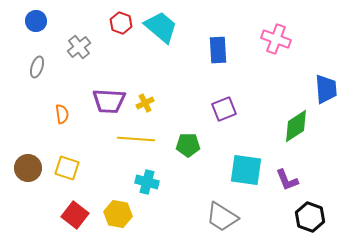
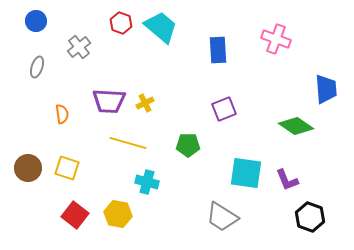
green diamond: rotated 68 degrees clockwise
yellow line: moved 8 px left, 4 px down; rotated 12 degrees clockwise
cyan square: moved 3 px down
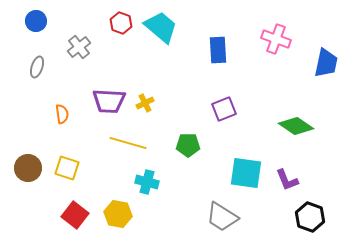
blue trapezoid: moved 26 px up; rotated 16 degrees clockwise
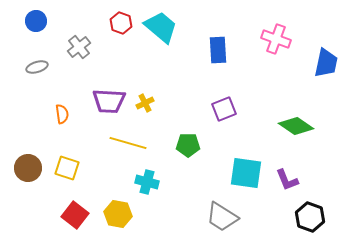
gray ellipse: rotated 55 degrees clockwise
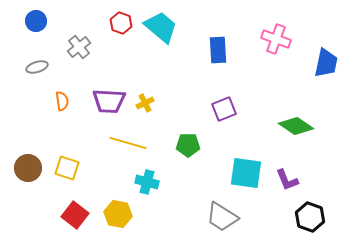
orange semicircle: moved 13 px up
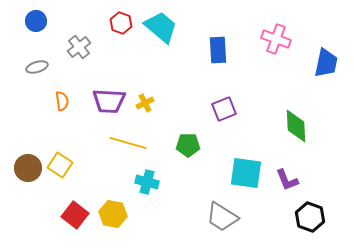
green diamond: rotated 52 degrees clockwise
yellow square: moved 7 px left, 3 px up; rotated 15 degrees clockwise
yellow hexagon: moved 5 px left
